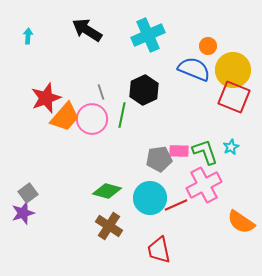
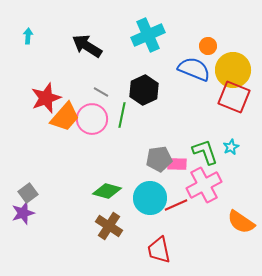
black arrow: moved 16 px down
gray line: rotated 42 degrees counterclockwise
pink rectangle: moved 2 px left, 13 px down
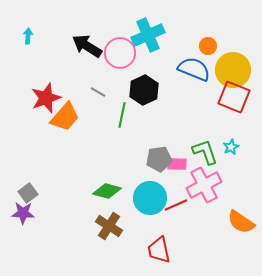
gray line: moved 3 px left
pink circle: moved 28 px right, 66 px up
purple star: rotated 20 degrees clockwise
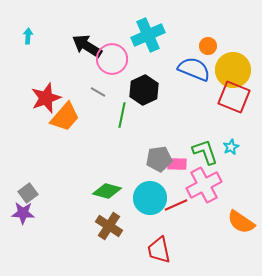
pink circle: moved 8 px left, 6 px down
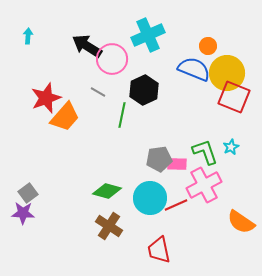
yellow circle: moved 6 px left, 3 px down
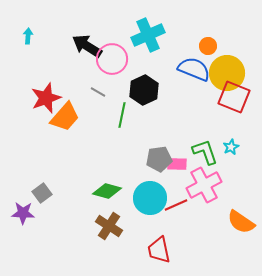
gray square: moved 14 px right
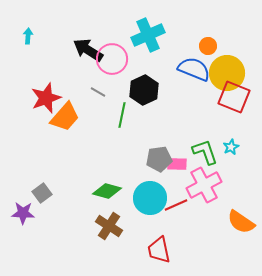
black arrow: moved 1 px right, 4 px down
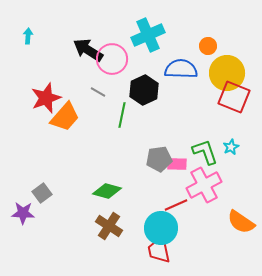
blue semicircle: moved 13 px left; rotated 20 degrees counterclockwise
cyan circle: moved 11 px right, 30 px down
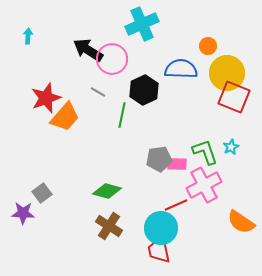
cyan cross: moved 6 px left, 11 px up
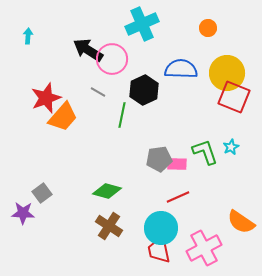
orange circle: moved 18 px up
orange trapezoid: moved 2 px left
pink cross: moved 63 px down
red line: moved 2 px right, 8 px up
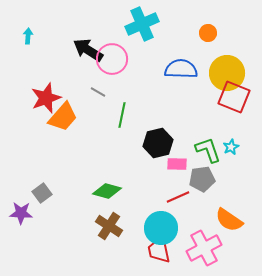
orange circle: moved 5 px down
black hexagon: moved 14 px right, 53 px down; rotated 12 degrees clockwise
green L-shape: moved 3 px right, 2 px up
gray pentagon: moved 43 px right, 20 px down
purple star: moved 2 px left
orange semicircle: moved 12 px left, 2 px up
